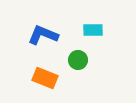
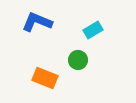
cyan rectangle: rotated 30 degrees counterclockwise
blue L-shape: moved 6 px left, 13 px up
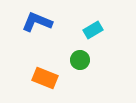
green circle: moved 2 px right
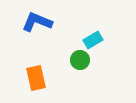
cyan rectangle: moved 10 px down
orange rectangle: moved 9 px left; rotated 55 degrees clockwise
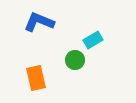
blue L-shape: moved 2 px right
green circle: moved 5 px left
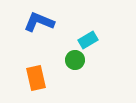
cyan rectangle: moved 5 px left
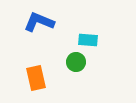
cyan rectangle: rotated 36 degrees clockwise
green circle: moved 1 px right, 2 px down
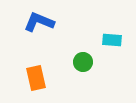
cyan rectangle: moved 24 px right
green circle: moved 7 px right
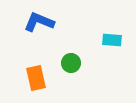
green circle: moved 12 px left, 1 px down
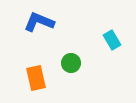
cyan rectangle: rotated 54 degrees clockwise
